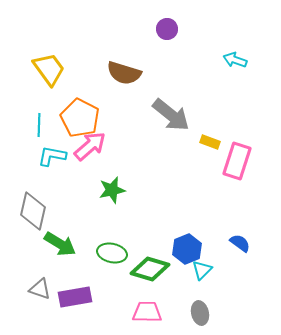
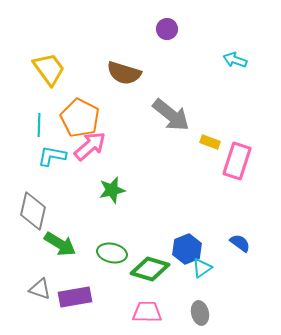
cyan triangle: moved 2 px up; rotated 10 degrees clockwise
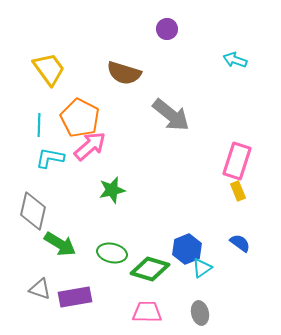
yellow rectangle: moved 28 px right, 49 px down; rotated 48 degrees clockwise
cyan L-shape: moved 2 px left, 2 px down
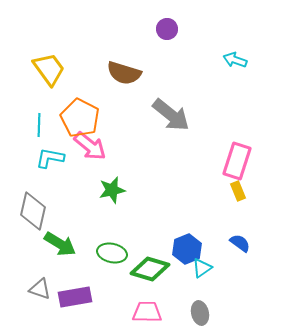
pink arrow: rotated 80 degrees clockwise
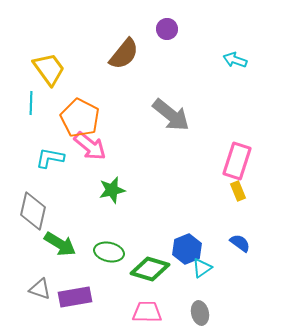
brown semicircle: moved 19 px up; rotated 68 degrees counterclockwise
cyan line: moved 8 px left, 22 px up
green ellipse: moved 3 px left, 1 px up
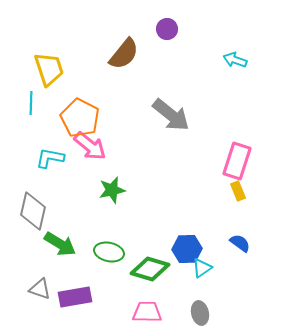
yellow trapezoid: rotated 18 degrees clockwise
blue hexagon: rotated 20 degrees clockwise
